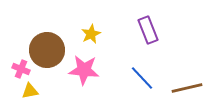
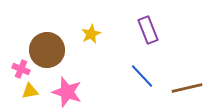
pink star: moved 17 px left, 22 px down; rotated 12 degrees clockwise
blue line: moved 2 px up
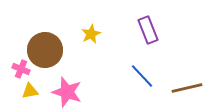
brown circle: moved 2 px left
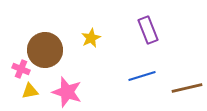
yellow star: moved 4 px down
blue line: rotated 64 degrees counterclockwise
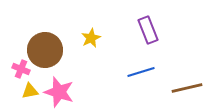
blue line: moved 1 px left, 4 px up
pink star: moved 8 px left
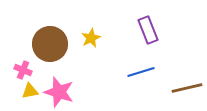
brown circle: moved 5 px right, 6 px up
pink cross: moved 2 px right, 1 px down
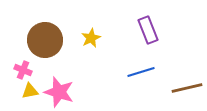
brown circle: moved 5 px left, 4 px up
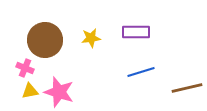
purple rectangle: moved 12 px left, 2 px down; rotated 68 degrees counterclockwise
yellow star: rotated 18 degrees clockwise
pink cross: moved 2 px right, 2 px up
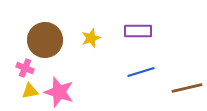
purple rectangle: moved 2 px right, 1 px up
yellow star: rotated 12 degrees counterclockwise
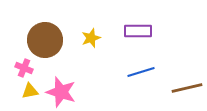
pink cross: moved 1 px left
pink star: moved 2 px right
